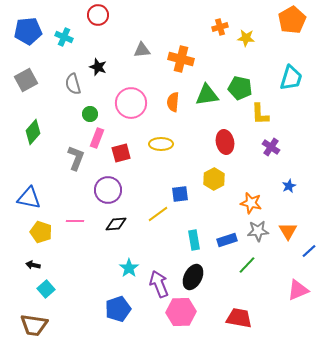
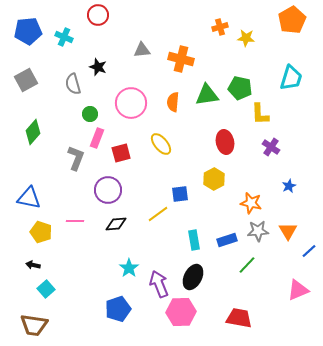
yellow ellipse at (161, 144): rotated 50 degrees clockwise
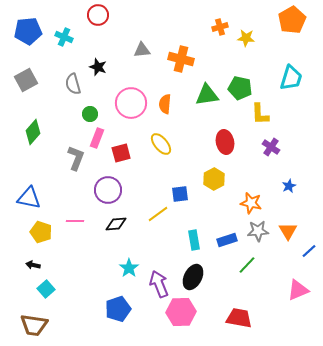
orange semicircle at (173, 102): moved 8 px left, 2 px down
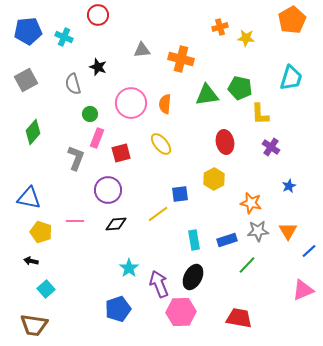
black arrow at (33, 265): moved 2 px left, 4 px up
pink triangle at (298, 290): moved 5 px right
